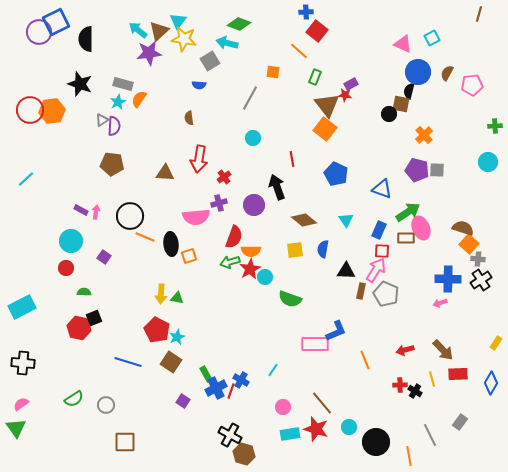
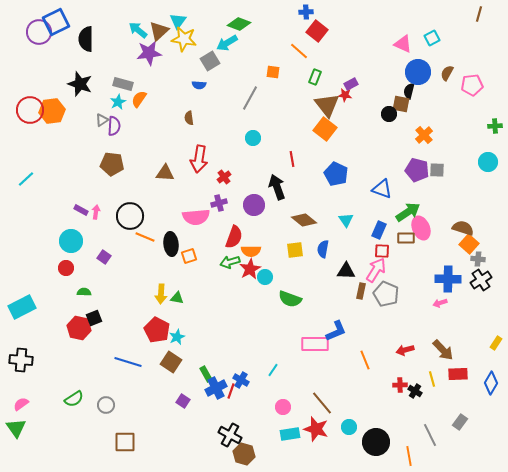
cyan arrow at (227, 43): rotated 45 degrees counterclockwise
black cross at (23, 363): moved 2 px left, 3 px up
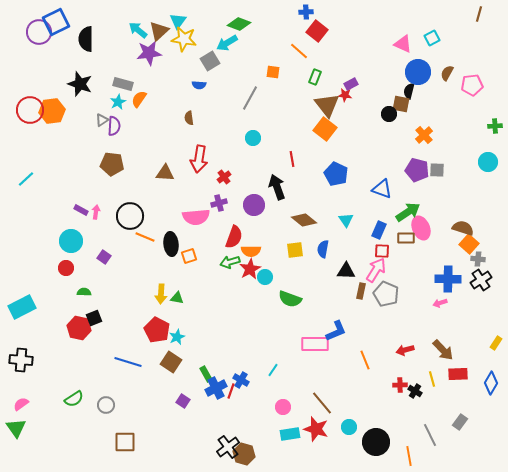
black cross at (230, 435): moved 2 px left, 12 px down; rotated 25 degrees clockwise
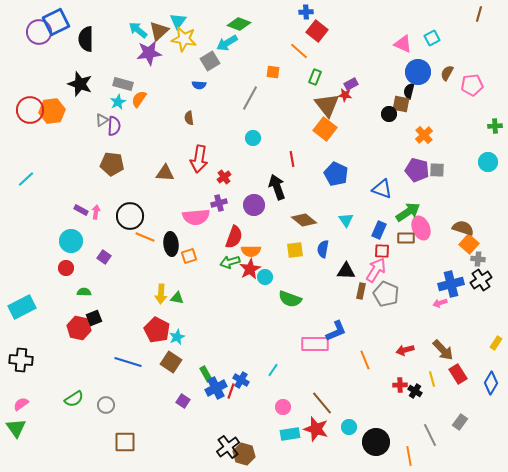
blue cross at (448, 279): moved 3 px right, 5 px down; rotated 15 degrees counterclockwise
red rectangle at (458, 374): rotated 60 degrees clockwise
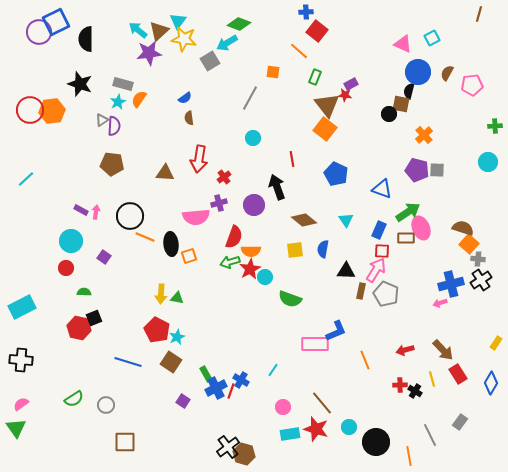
blue semicircle at (199, 85): moved 14 px left, 13 px down; rotated 40 degrees counterclockwise
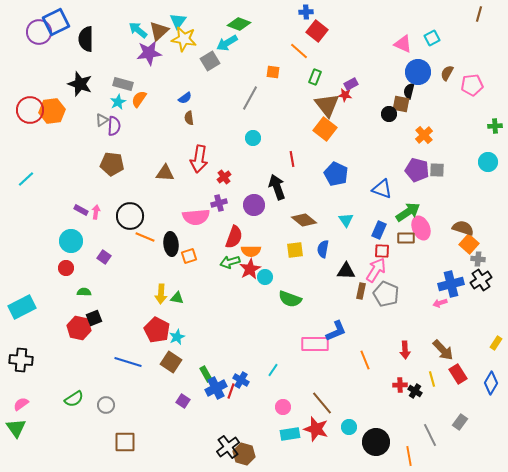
red arrow at (405, 350): rotated 78 degrees counterclockwise
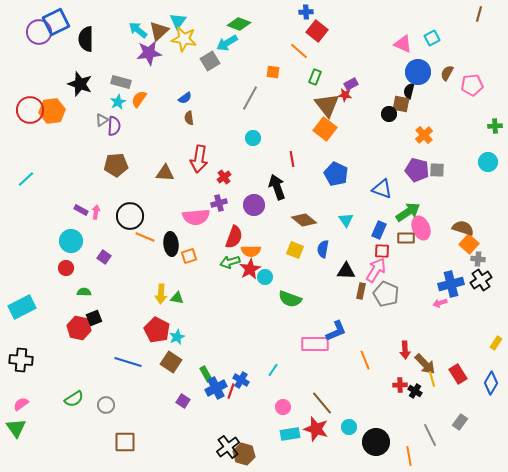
gray rectangle at (123, 84): moved 2 px left, 2 px up
brown pentagon at (112, 164): moved 4 px right, 1 px down; rotated 10 degrees counterclockwise
yellow square at (295, 250): rotated 30 degrees clockwise
brown arrow at (443, 350): moved 18 px left, 14 px down
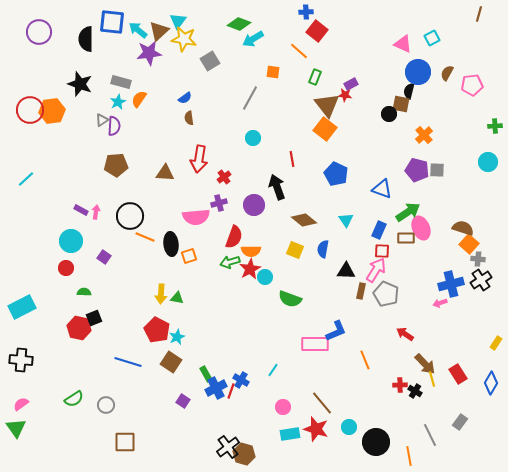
blue square at (56, 22): moved 56 px right; rotated 32 degrees clockwise
cyan arrow at (227, 43): moved 26 px right, 4 px up
red arrow at (405, 350): moved 16 px up; rotated 126 degrees clockwise
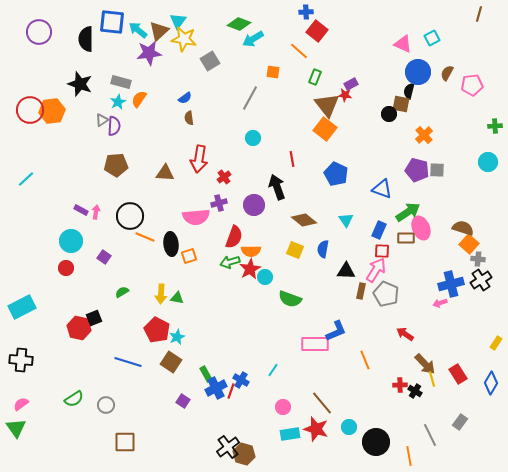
green semicircle at (84, 292): moved 38 px right; rotated 32 degrees counterclockwise
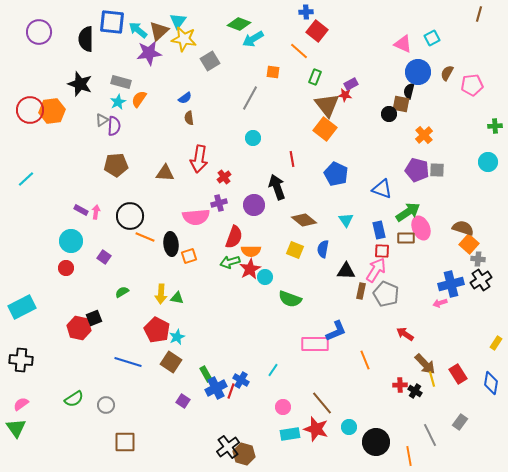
blue rectangle at (379, 230): rotated 36 degrees counterclockwise
blue diamond at (491, 383): rotated 20 degrees counterclockwise
